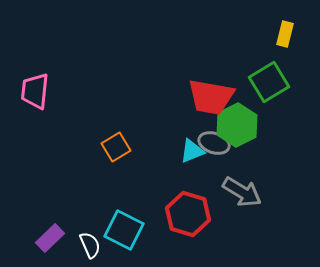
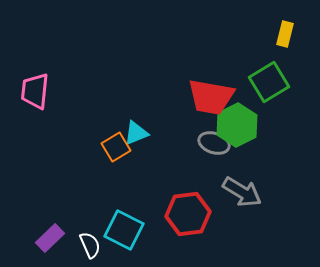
cyan triangle: moved 56 px left, 18 px up
red hexagon: rotated 24 degrees counterclockwise
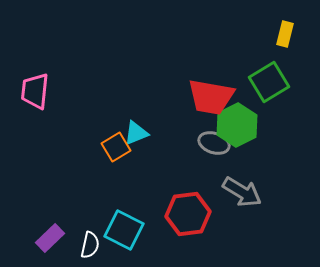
white semicircle: rotated 36 degrees clockwise
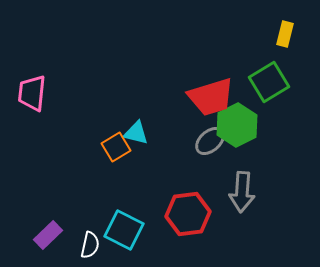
pink trapezoid: moved 3 px left, 2 px down
red trapezoid: rotated 27 degrees counterclockwise
cyan triangle: rotated 36 degrees clockwise
gray ellipse: moved 4 px left, 2 px up; rotated 60 degrees counterclockwise
gray arrow: rotated 63 degrees clockwise
purple rectangle: moved 2 px left, 3 px up
